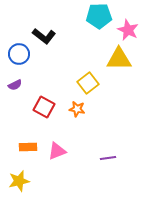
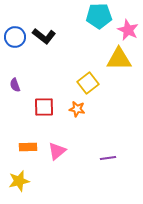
blue circle: moved 4 px left, 17 px up
purple semicircle: rotated 96 degrees clockwise
red square: rotated 30 degrees counterclockwise
pink triangle: rotated 18 degrees counterclockwise
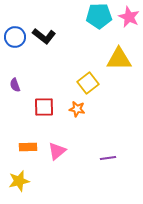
pink star: moved 1 px right, 13 px up
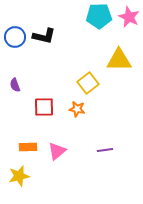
black L-shape: rotated 25 degrees counterclockwise
yellow triangle: moved 1 px down
purple line: moved 3 px left, 8 px up
yellow star: moved 5 px up
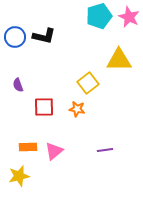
cyan pentagon: rotated 15 degrees counterclockwise
purple semicircle: moved 3 px right
pink triangle: moved 3 px left
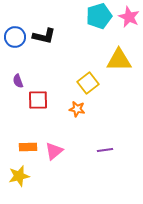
purple semicircle: moved 4 px up
red square: moved 6 px left, 7 px up
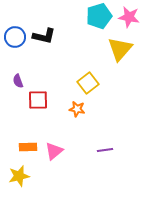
pink star: rotated 15 degrees counterclockwise
yellow triangle: moved 1 px right, 11 px up; rotated 48 degrees counterclockwise
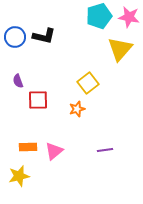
orange star: rotated 28 degrees counterclockwise
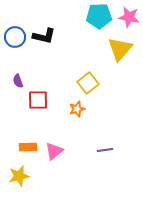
cyan pentagon: rotated 15 degrees clockwise
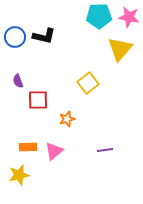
orange star: moved 10 px left, 10 px down
yellow star: moved 1 px up
